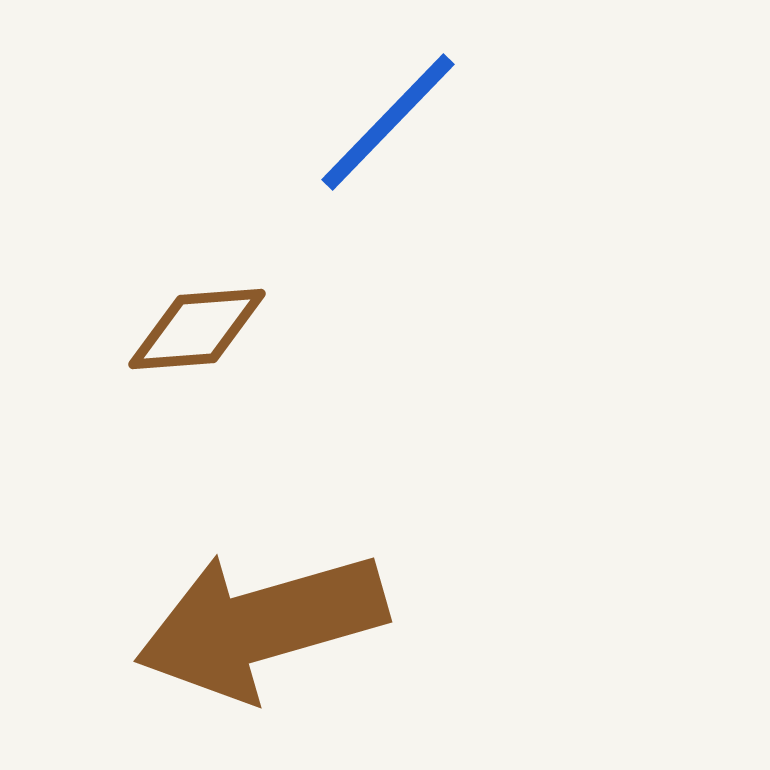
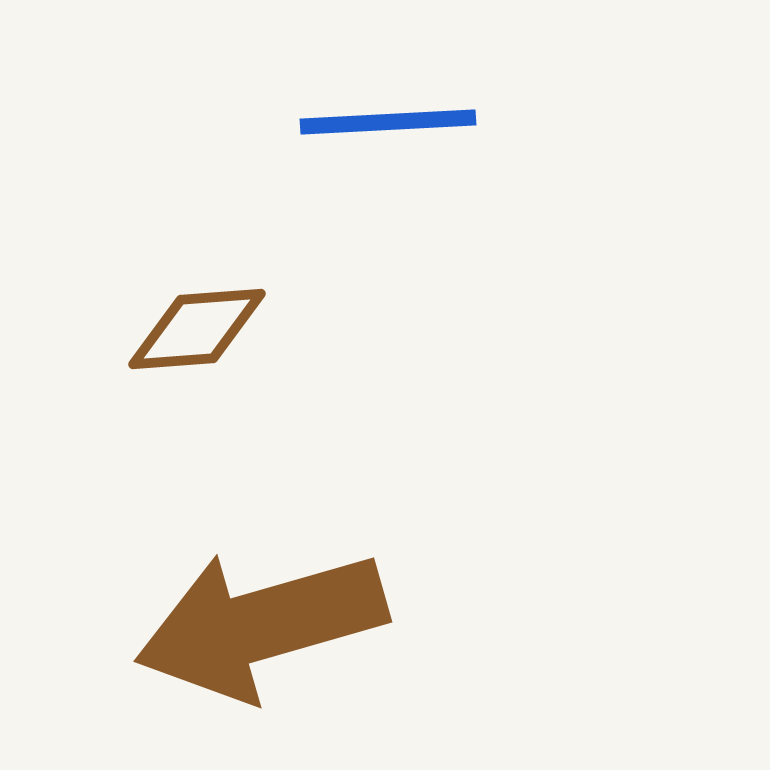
blue line: rotated 43 degrees clockwise
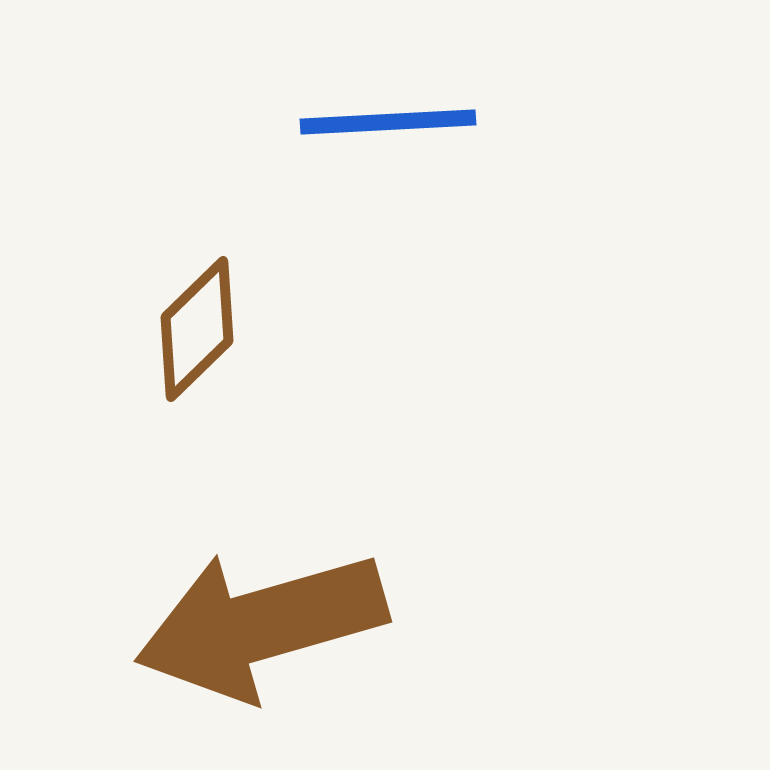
brown diamond: rotated 40 degrees counterclockwise
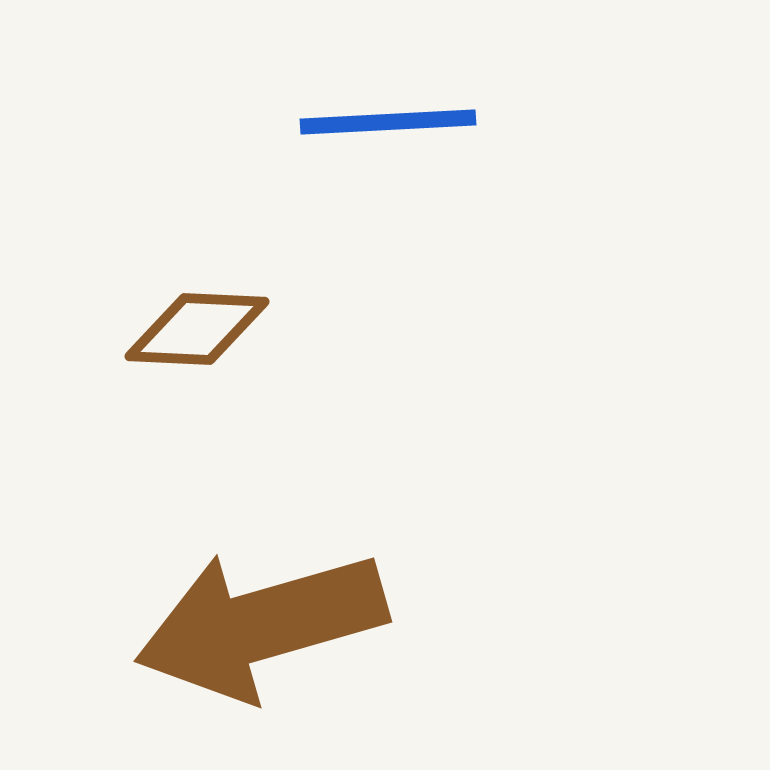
brown diamond: rotated 47 degrees clockwise
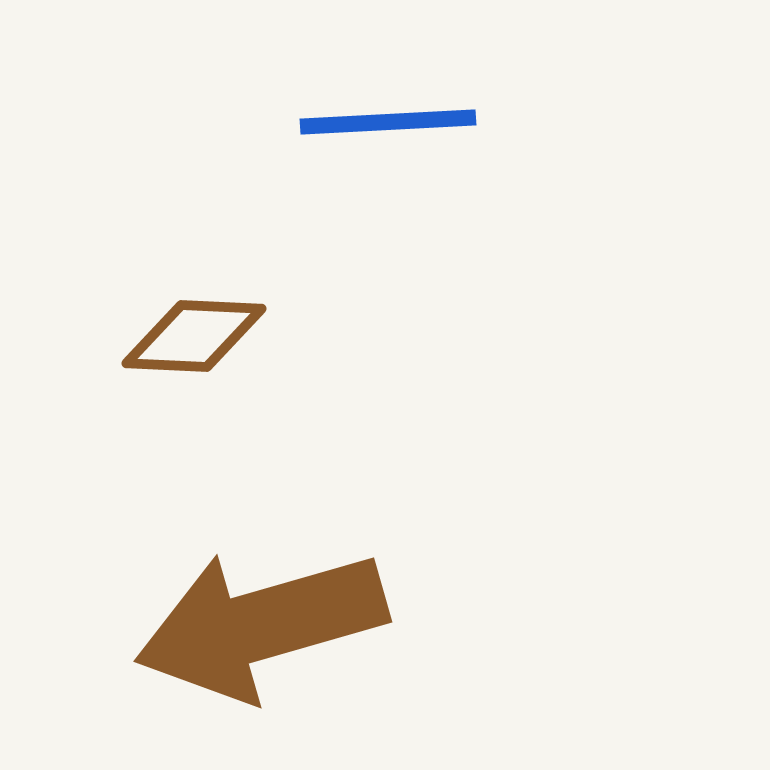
brown diamond: moved 3 px left, 7 px down
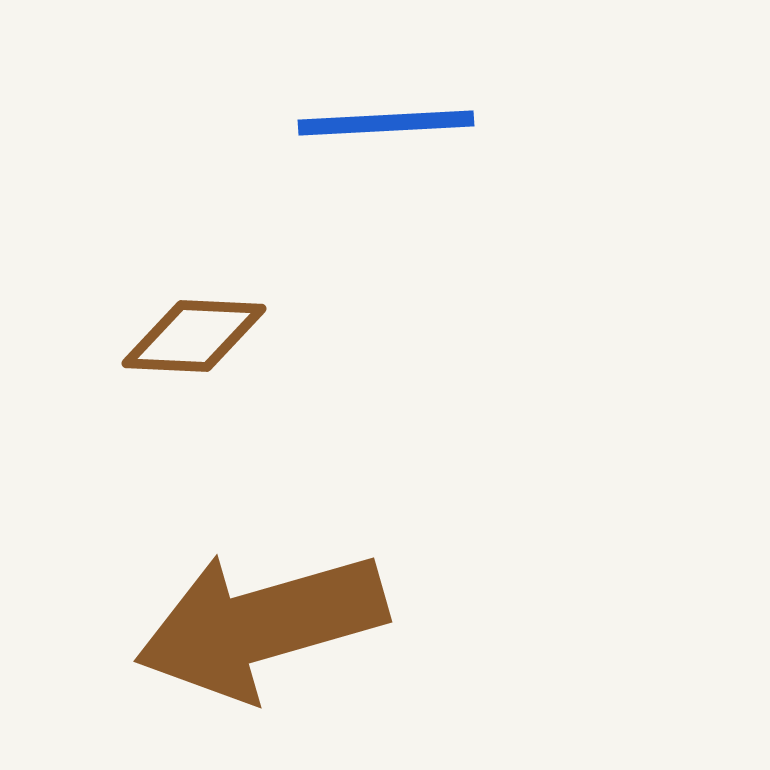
blue line: moved 2 px left, 1 px down
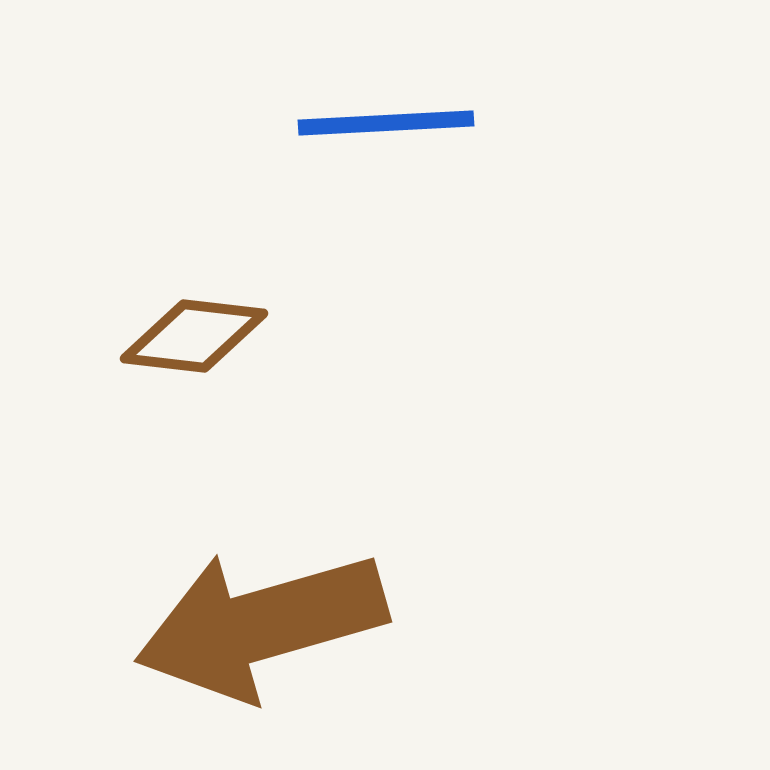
brown diamond: rotated 4 degrees clockwise
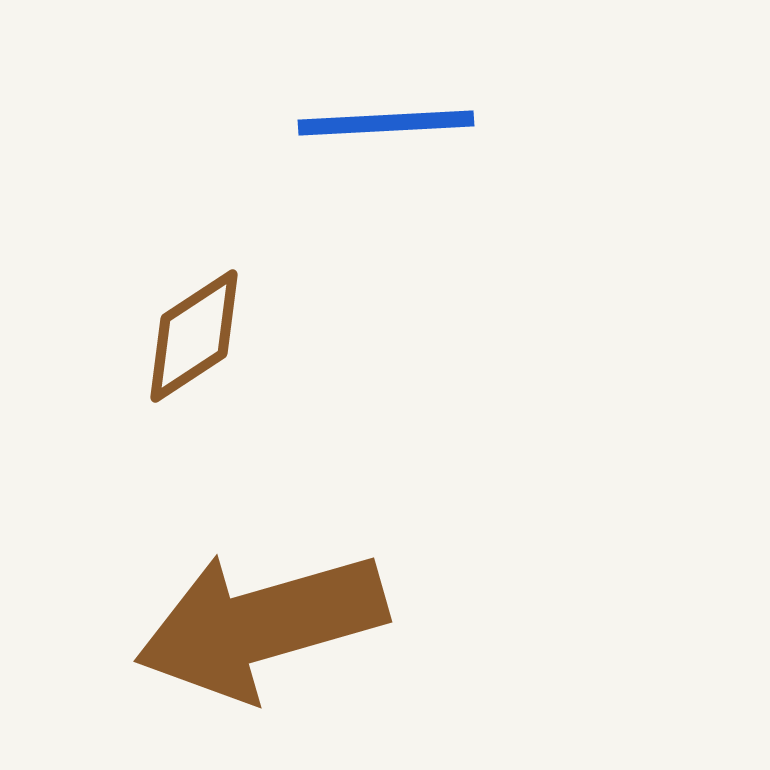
brown diamond: rotated 40 degrees counterclockwise
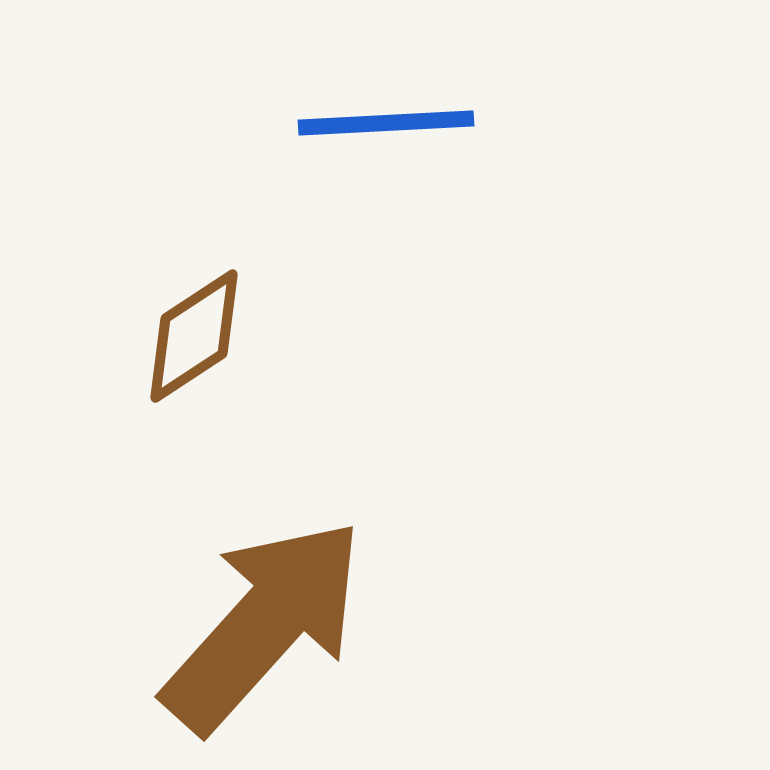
brown arrow: moved 3 px right; rotated 148 degrees clockwise
